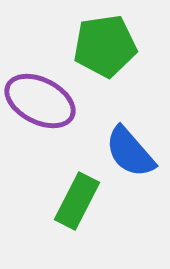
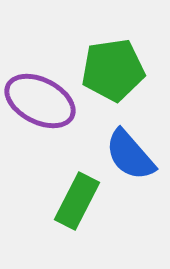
green pentagon: moved 8 px right, 24 px down
blue semicircle: moved 3 px down
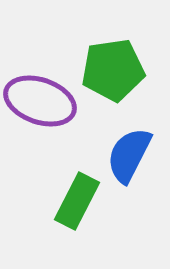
purple ellipse: rotated 8 degrees counterclockwise
blue semicircle: moved 1 px left; rotated 68 degrees clockwise
